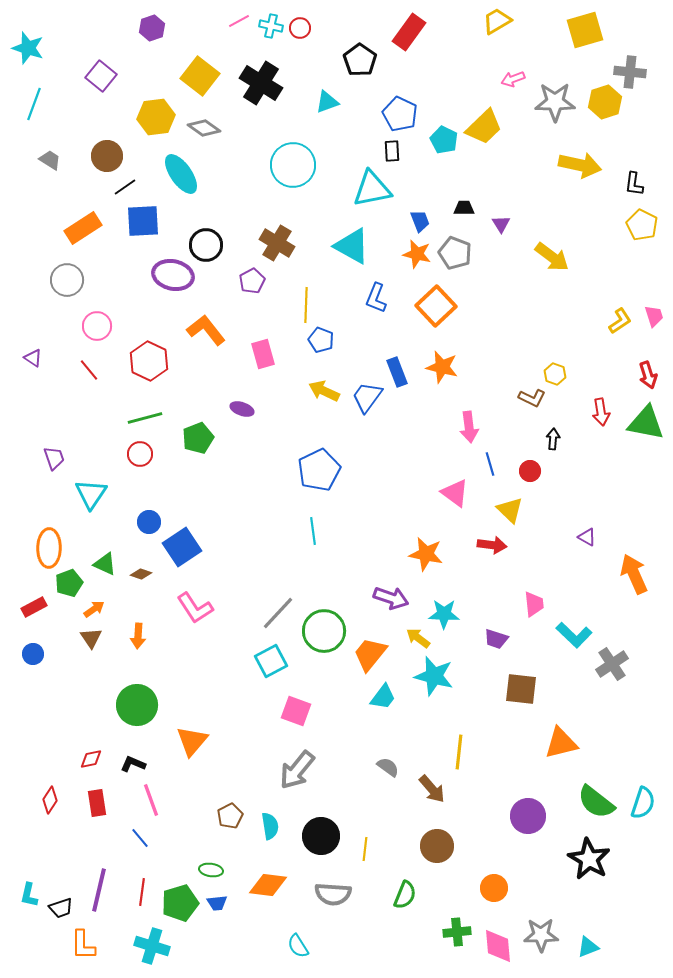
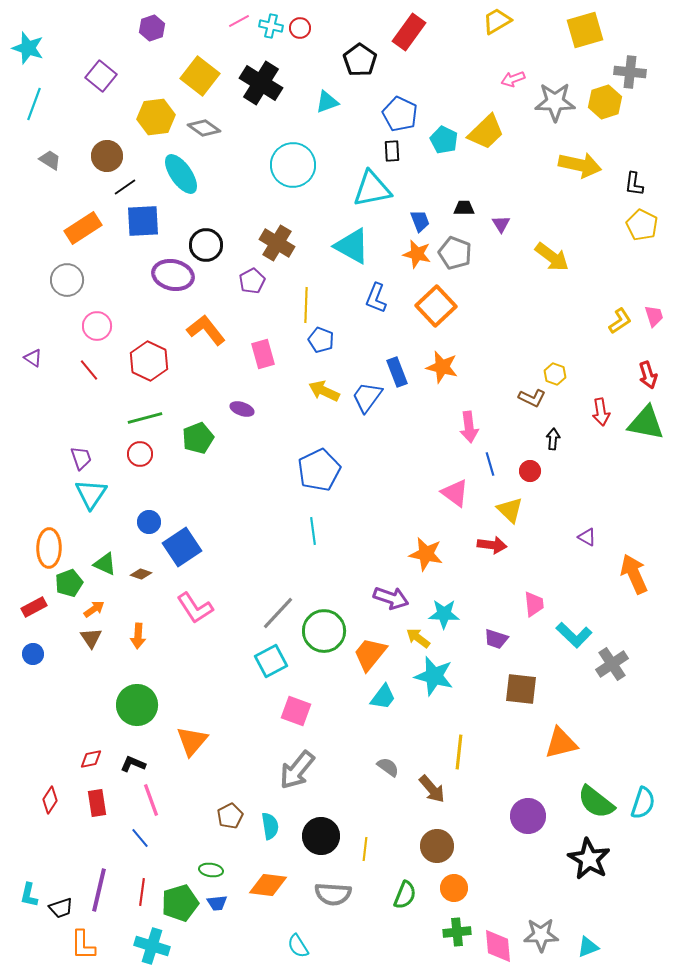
yellow trapezoid at (484, 127): moved 2 px right, 5 px down
purple trapezoid at (54, 458): moved 27 px right
orange circle at (494, 888): moved 40 px left
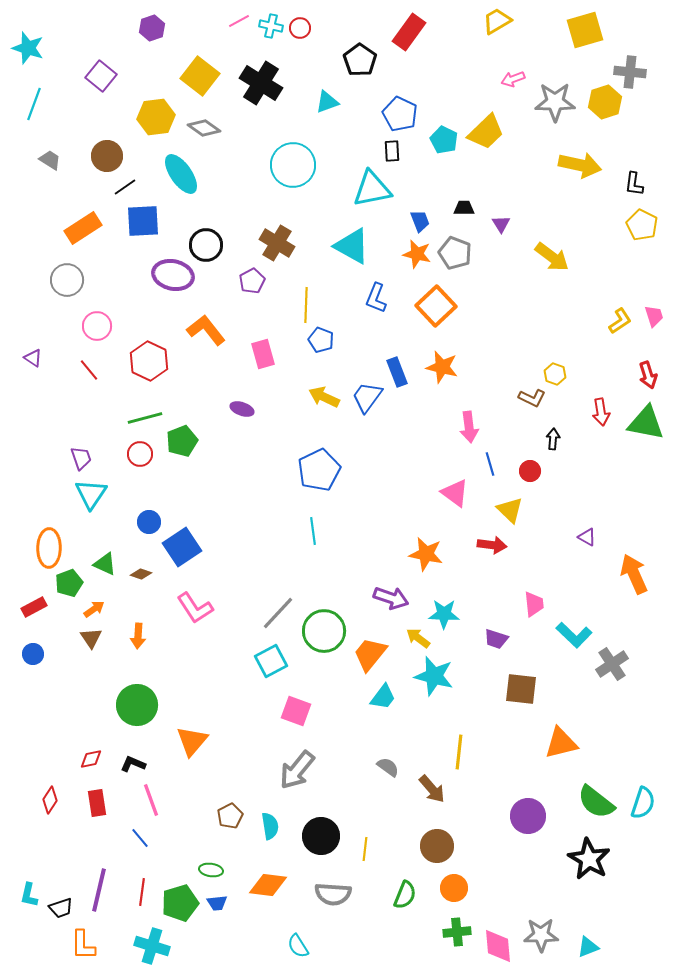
yellow arrow at (324, 391): moved 6 px down
green pentagon at (198, 438): moved 16 px left, 3 px down
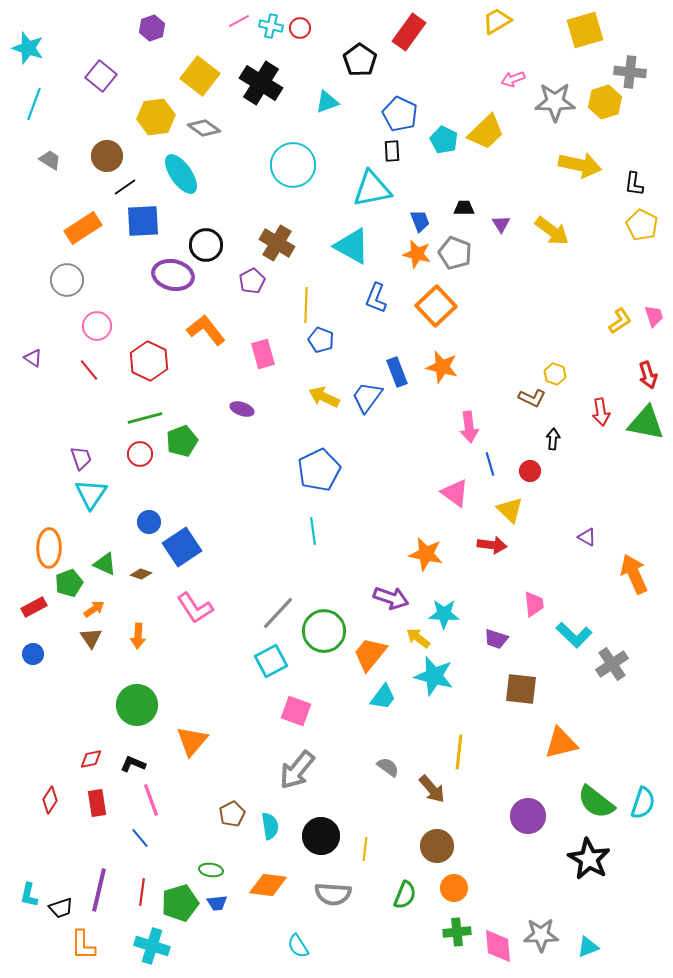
yellow arrow at (552, 257): moved 26 px up
brown pentagon at (230, 816): moved 2 px right, 2 px up
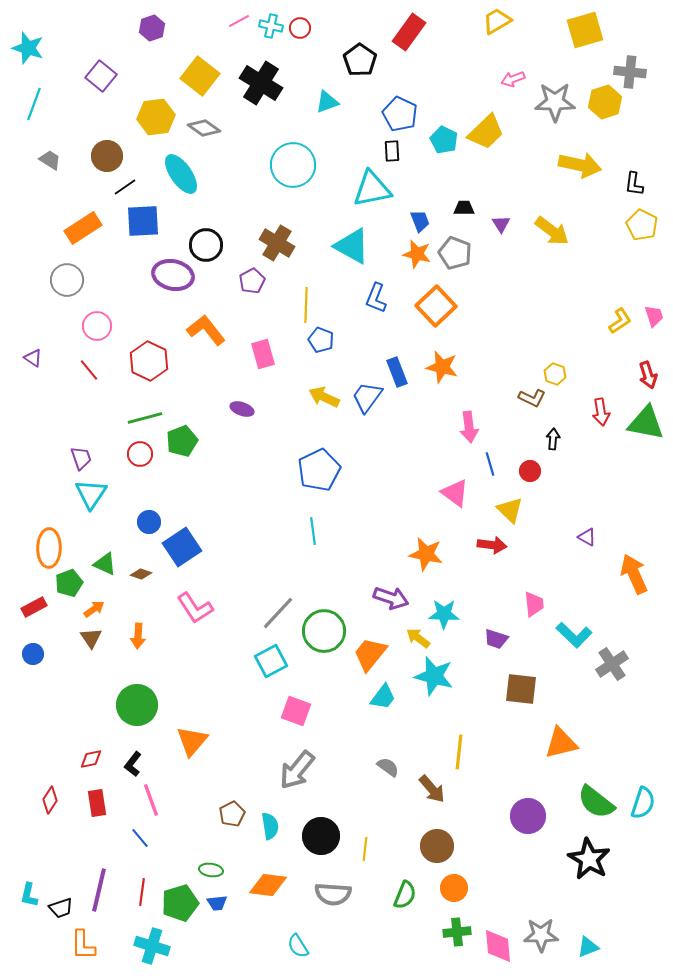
black L-shape at (133, 764): rotated 75 degrees counterclockwise
